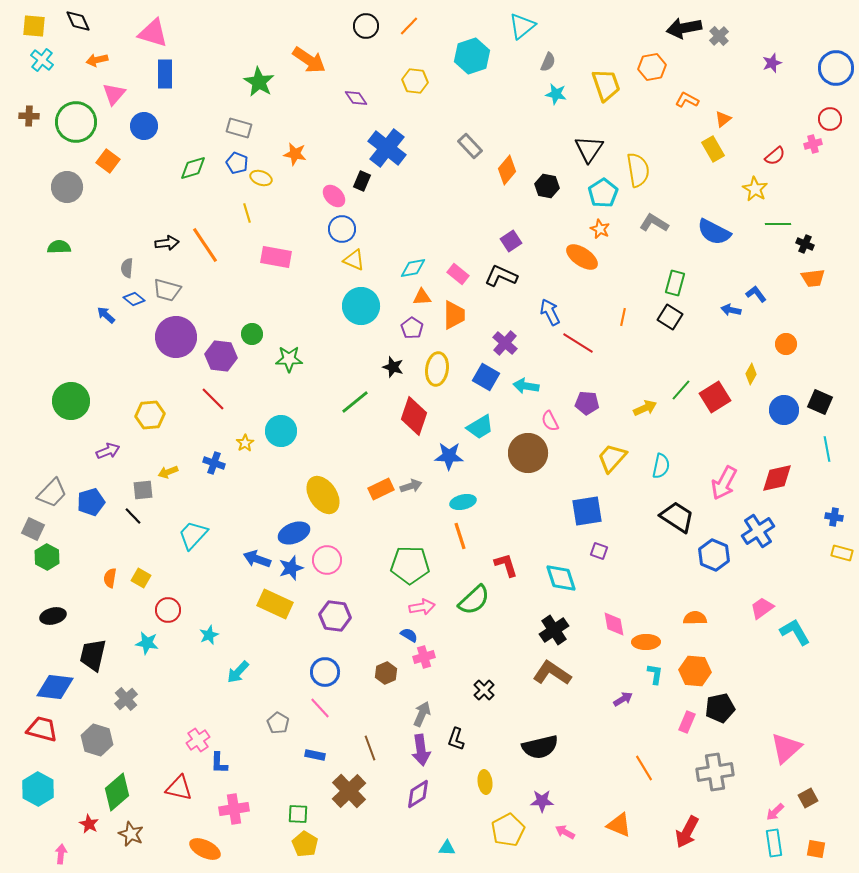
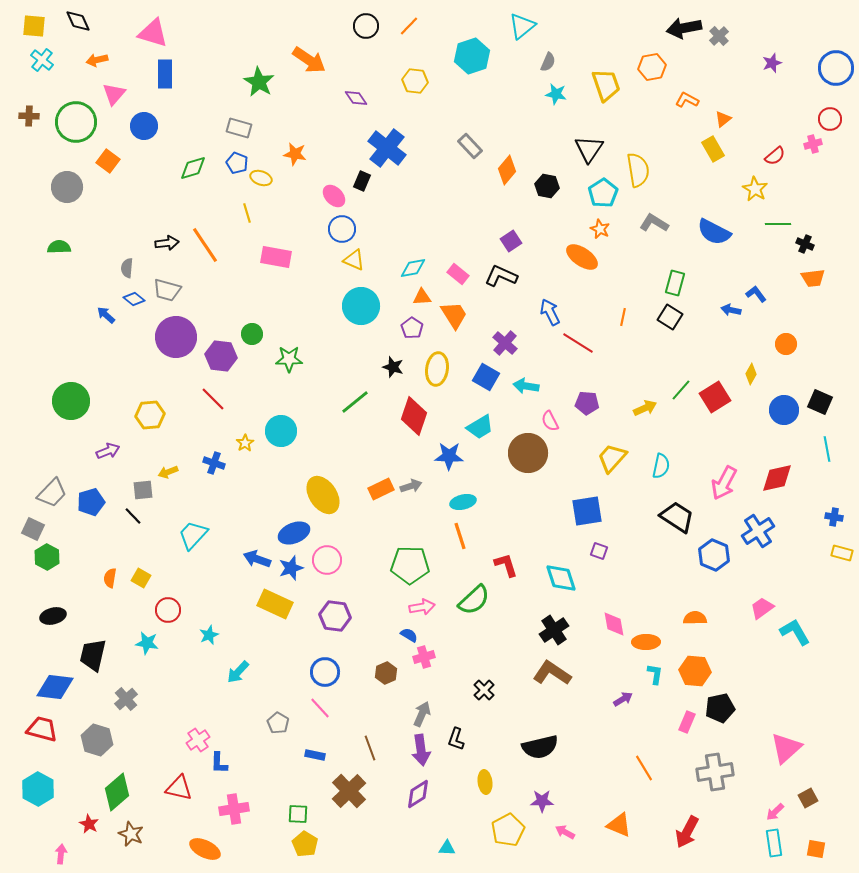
orange trapezoid at (454, 315): rotated 32 degrees counterclockwise
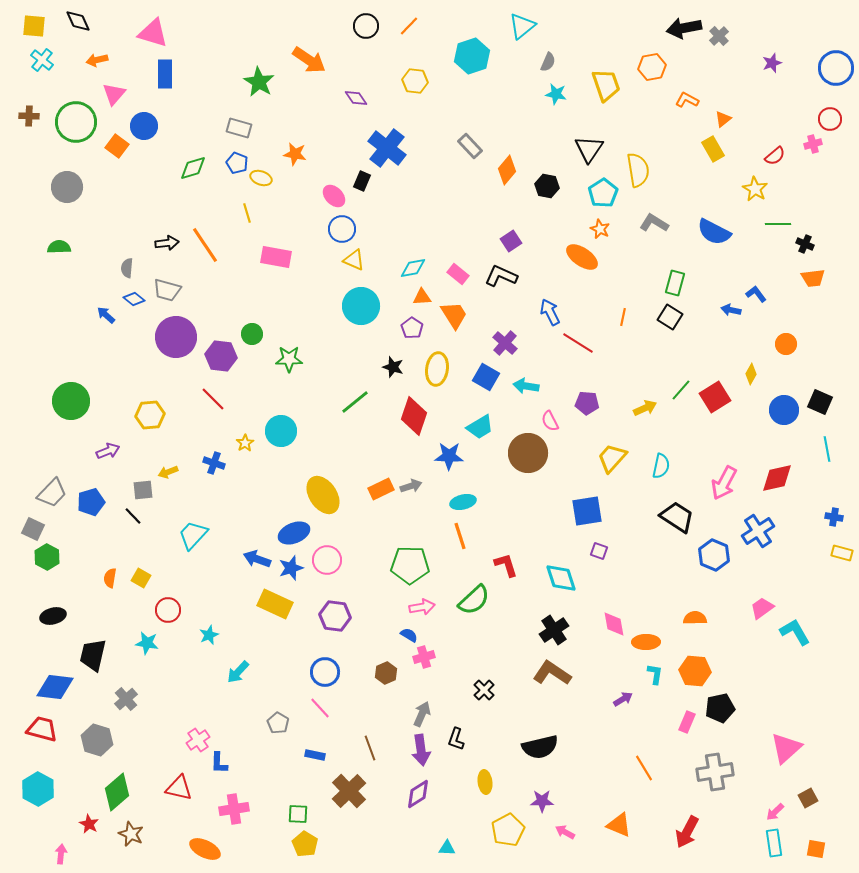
orange square at (108, 161): moved 9 px right, 15 px up
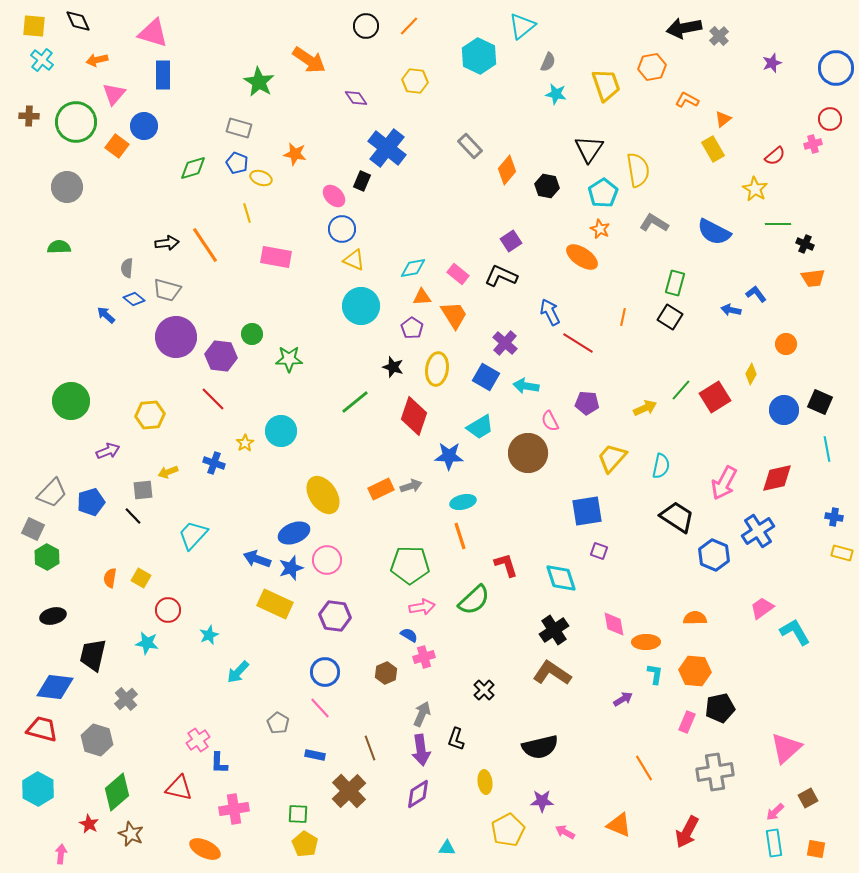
cyan hexagon at (472, 56): moved 7 px right; rotated 16 degrees counterclockwise
blue rectangle at (165, 74): moved 2 px left, 1 px down
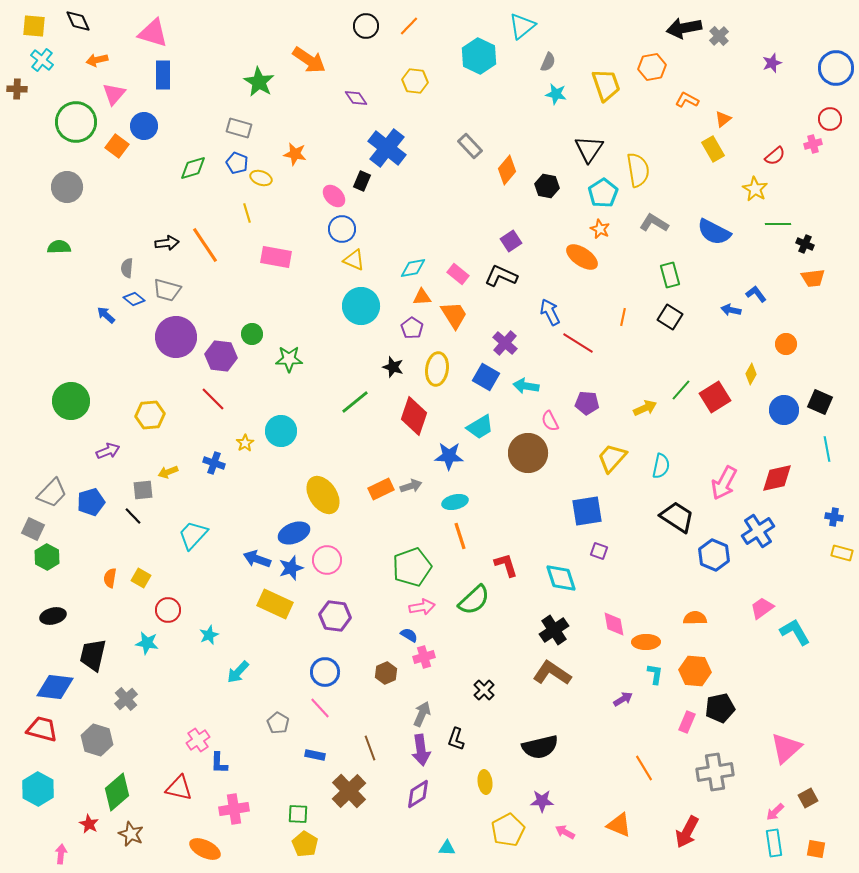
brown cross at (29, 116): moved 12 px left, 27 px up
green rectangle at (675, 283): moved 5 px left, 8 px up; rotated 30 degrees counterclockwise
cyan ellipse at (463, 502): moved 8 px left
green pentagon at (410, 565): moved 2 px right, 2 px down; rotated 21 degrees counterclockwise
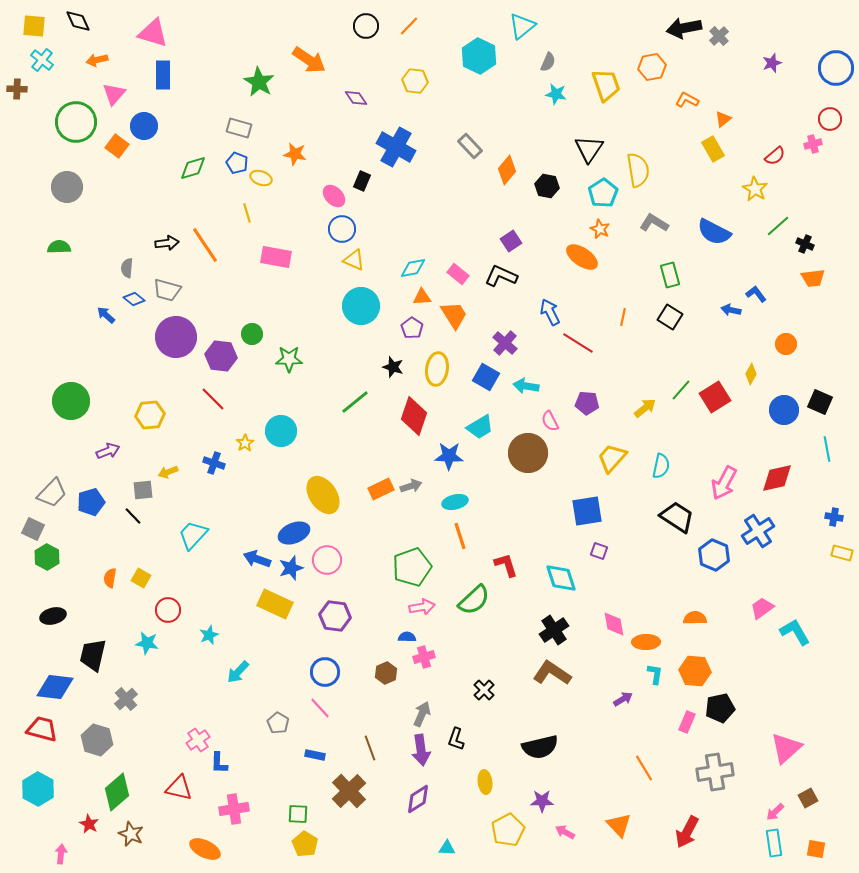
blue cross at (387, 148): moved 9 px right, 1 px up; rotated 9 degrees counterclockwise
green line at (778, 224): moved 2 px down; rotated 40 degrees counterclockwise
yellow arrow at (645, 408): rotated 15 degrees counterclockwise
blue semicircle at (409, 635): moved 2 px left, 2 px down; rotated 30 degrees counterclockwise
purple diamond at (418, 794): moved 5 px down
orange triangle at (619, 825): rotated 24 degrees clockwise
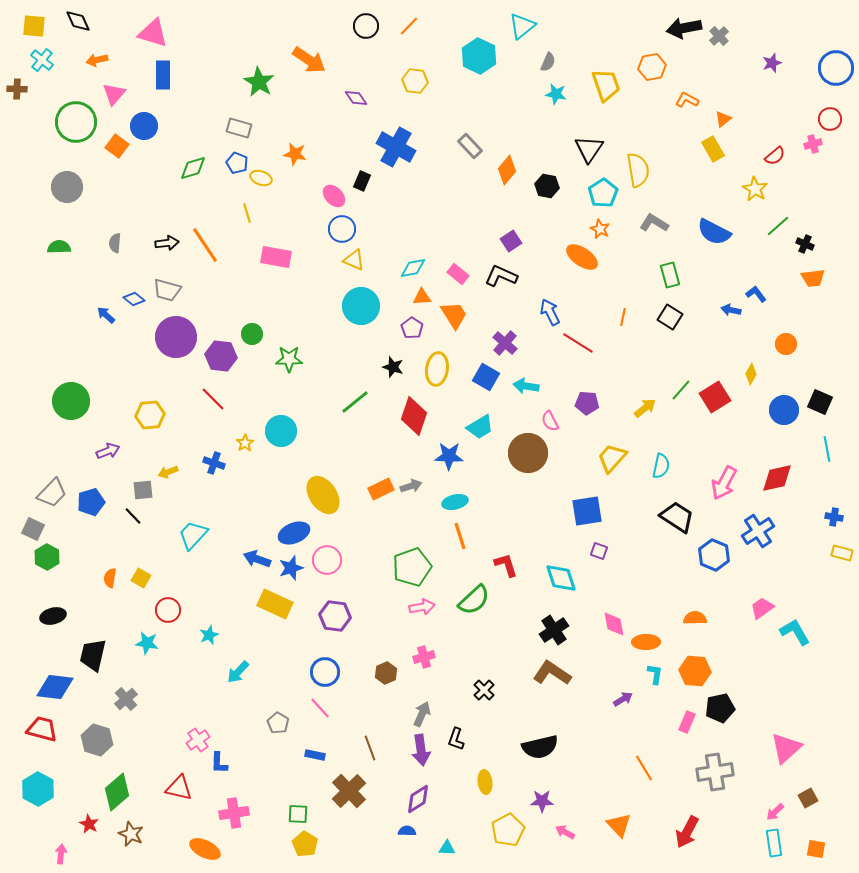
gray semicircle at (127, 268): moved 12 px left, 25 px up
blue semicircle at (407, 637): moved 194 px down
pink cross at (234, 809): moved 4 px down
